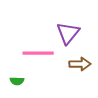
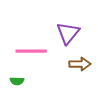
pink line: moved 7 px left, 2 px up
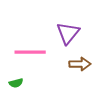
pink line: moved 1 px left, 1 px down
green semicircle: moved 1 px left, 2 px down; rotated 16 degrees counterclockwise
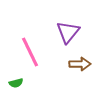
purple triangle: moved 1 px up
pink line: rotated 64 degrees clockwise
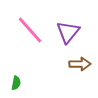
pink line: moved 22 px up; rotated 16 degrees counterclockwise
green semicircle: rotated 64 degrees counterclockwise
